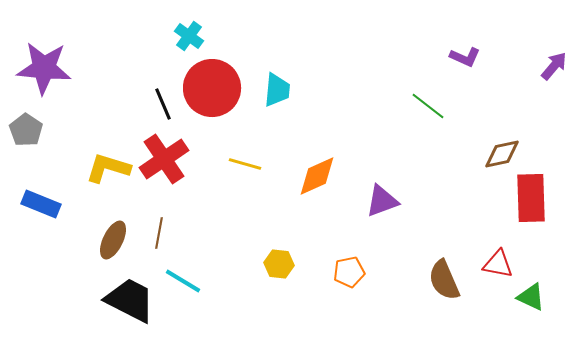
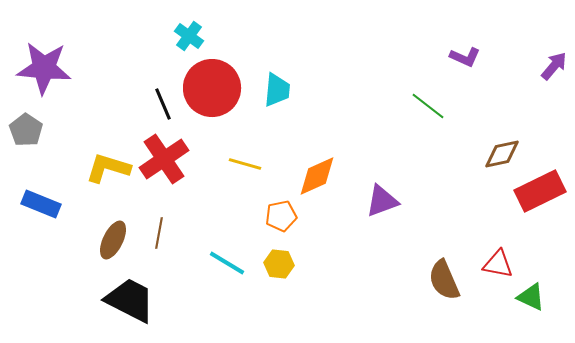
red rectangle: moved 9 px right, 7 px up; rotated 66 degrees clockwise
orange pentagon: moved 68 px left, 56 px up
cyan line: moved 44 px right, 18 px up
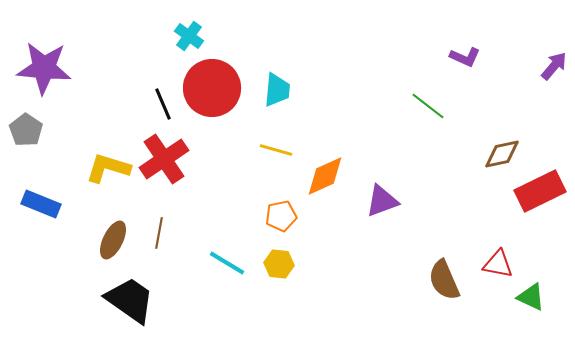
yellow line: moved 31 px right, 14 px up
orange diamond: moved 8 px right
black trapezoid: rotated 8 degrees clockwise
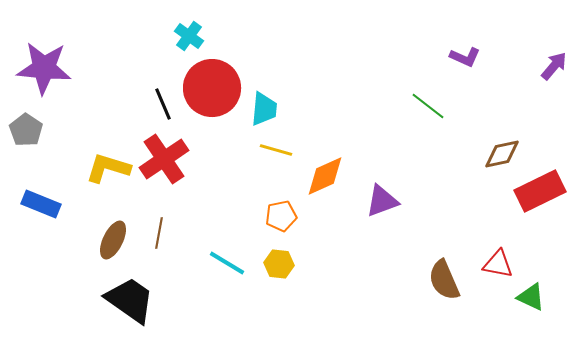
cyan trapezoid: moved 13 px left, 19 px down
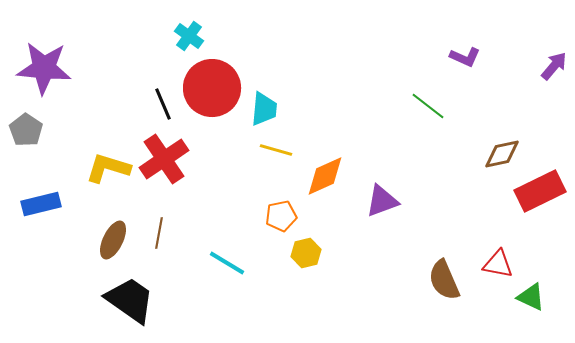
blue rectangle: rotated 36 degrees counterclockwise
yellow hexagon: moved 27 px right, 11 px up; rotated 20 degrees counterclockwise
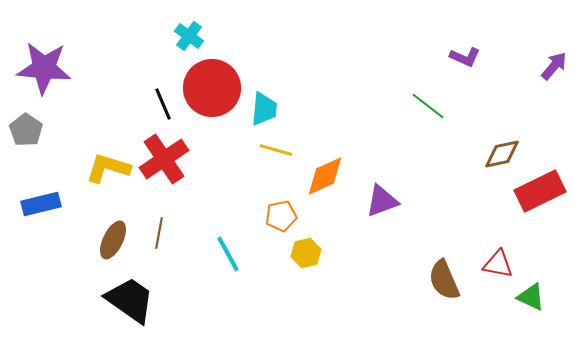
cyan line: moved 1 px right, 9 px up; rotated 30 degrees clockwise
